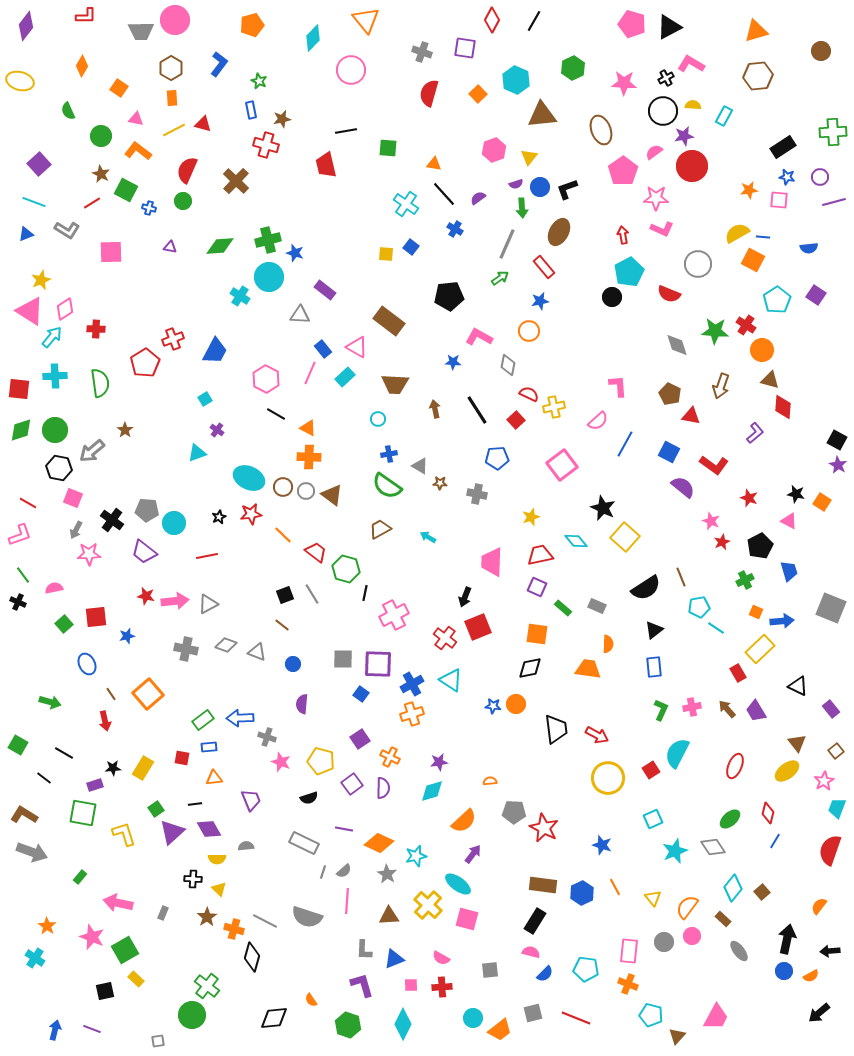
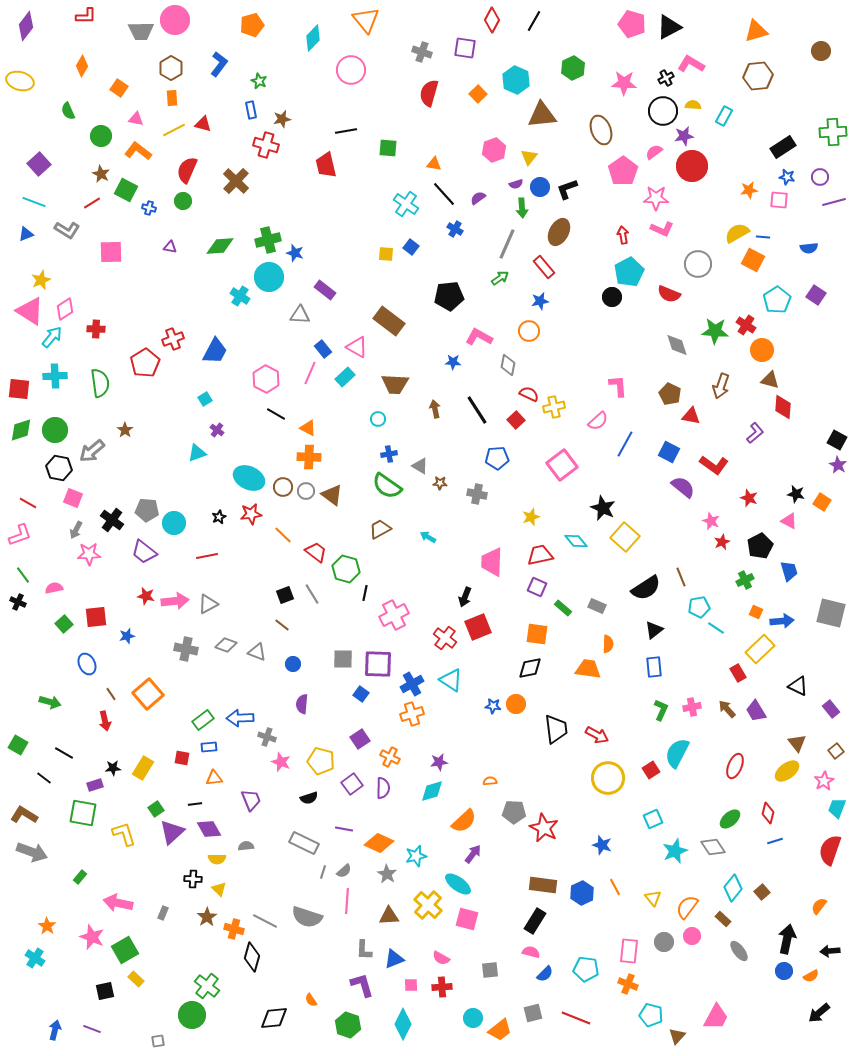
gray square at (831, 608): moved 5 px down; rotated 8 degrees counterclockwise
blue line at (775, 841): rotated 42 degrees clockwise
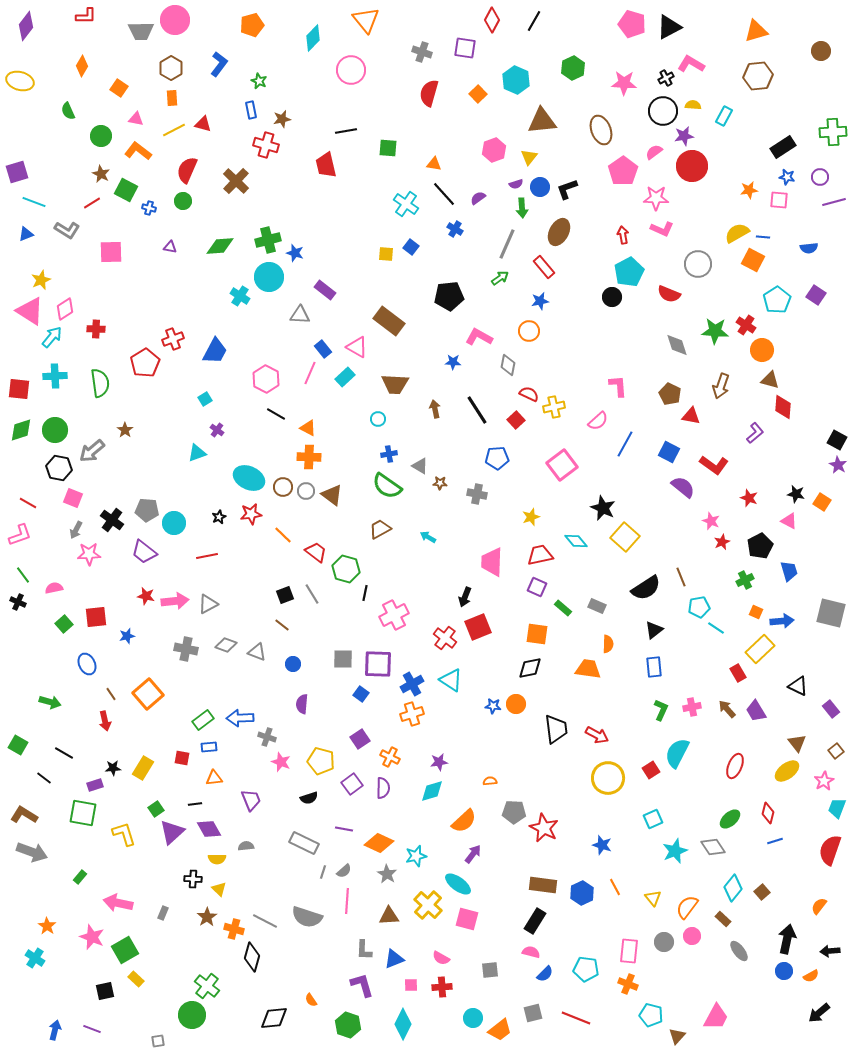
brown triangle at (542, 115): moved 6 px down
purple square at (39, 164): moved 22 px left, 8 px down; rotated 25 degrees clockwise
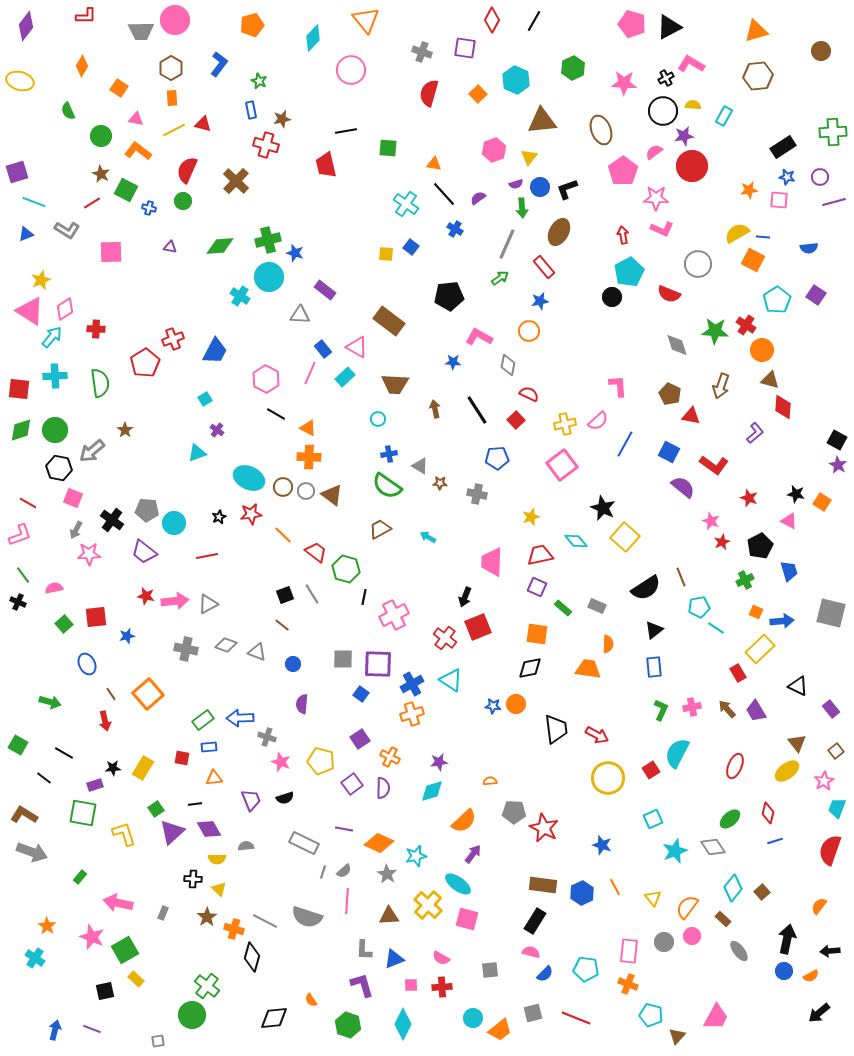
yellow cross at (554, 407): moved 11 px right, 17 px down
black line at (365, 593): moved 1 px left, 4 px down
black semicircle at (309, 798): moved 24 px left
